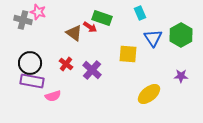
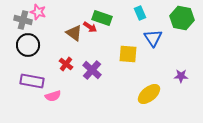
green hexagon: moved 1 px right, 17 px up; rotated 20 degrees counterclockwise
black circle: moved 2 px left, 18 px up
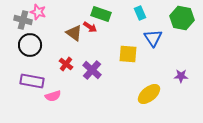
green rectangle: moved 1 px left, 4 px up
black circle: moved 2 px right
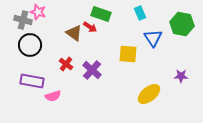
green hexagon: moved 6 px down
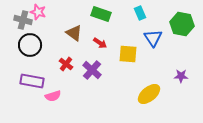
red arrow: moved 10 px right, 16 px down
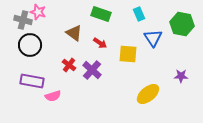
cyan rectangle: moved 1 px left, 1 px down
red cross: moved 3 px right, 1 px down
yellow ellipse: moved 1 px left
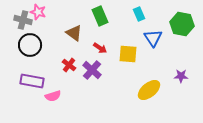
green rectangle: moved 1 px left, 2 px down; rotated 48 degrees clockwise
red arrow: moved 5 px down
yellow ellipse: moved 1 px right, 4 px up
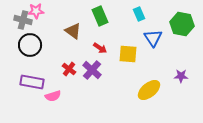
pink star: moved 2 px left, 1 px up; rotated 21 degrees counterclockwise
brown triangle: moved 1 px left, 2 px up
red cross: moved 4 px down
purple rectangle: moved 1 px down
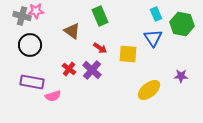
cyan rectangle: moved 17 px right
gray cross: moved 1 px left, 4 px up
brown triangle: moved 1 px left
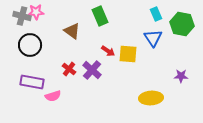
pink star: moved 1 px down
red arrow: moved 8 px right, 3 px down
yellow ellipse: moved 2 px right, 8 px down; rotated 35 degrees clockwise
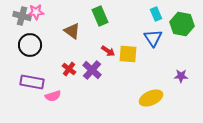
yellow ellipse: rotated 20 degrees counterclockwise
